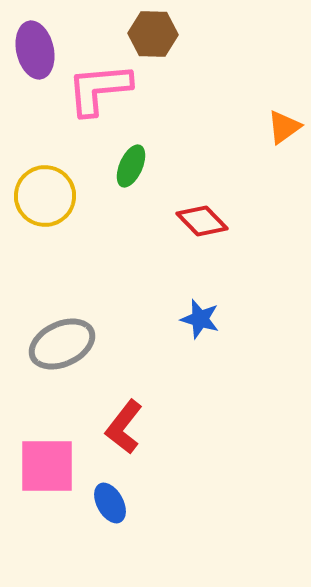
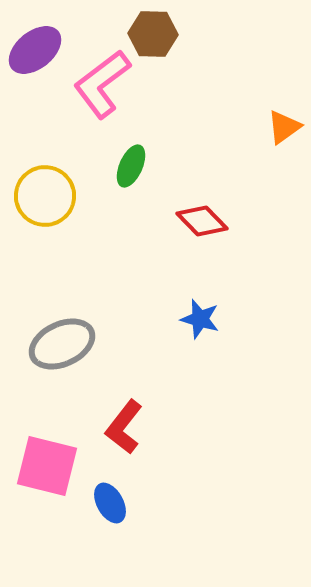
purple ellipse: rotated 64 degrees clockwise
pink L-shape: moved 3 px right, 5 px up; rotated 32 degrees counterclockwise
pink square: rotated 14 degrees clockwise
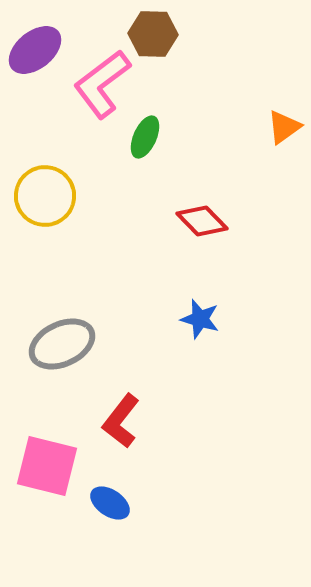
green ellipse: moved 14 px right, 29 px up
red L-shape: moved 3 px left, 6 px up
blue ellipse: rotated 27 degrees counterclockwise
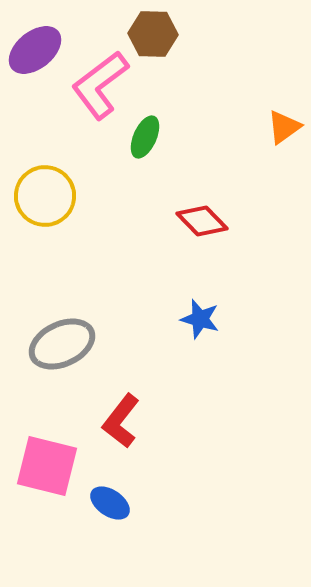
pink L-shape: moved 2 px left, 1 px down
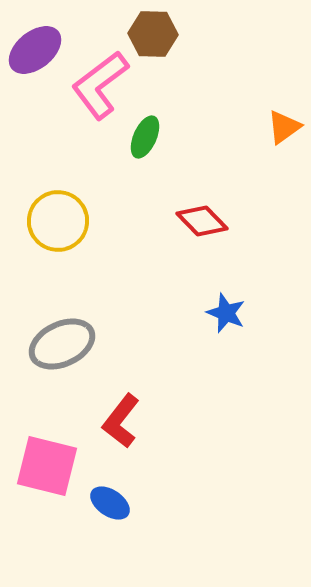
yellow circle: moved 13 px right, 25 px down
blue star: moved 26 px right, 6 px up; rotated 6 degrees clockwise
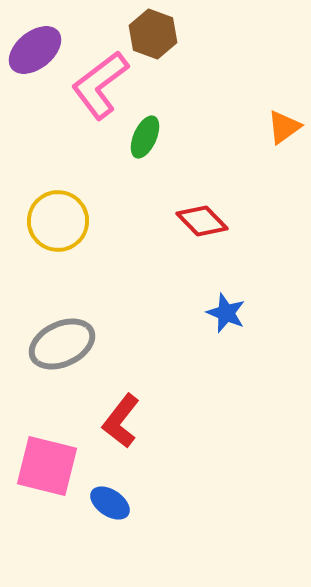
brown hexagon: rotated 18 degrees clockwise
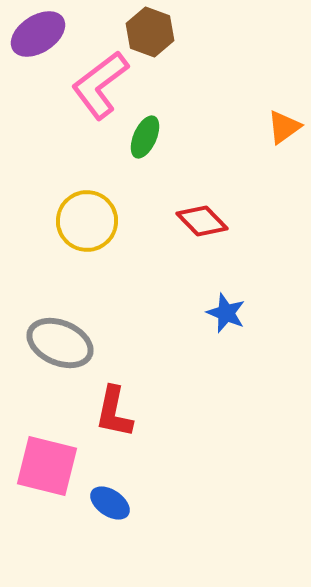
brown hexagon: moved 3 px left, 2 px up
purple ellipse: moved 3 px right, 16 px up; rotated 6 degrees clockwise
yellow circle: moved 29 px right
gray ellipse: moved 2 px left, 1 px up; rotated 48 degrees clockwise
red L-shape: moved 7 px left, 9 px up; rotated 26 degrees counterclockwise
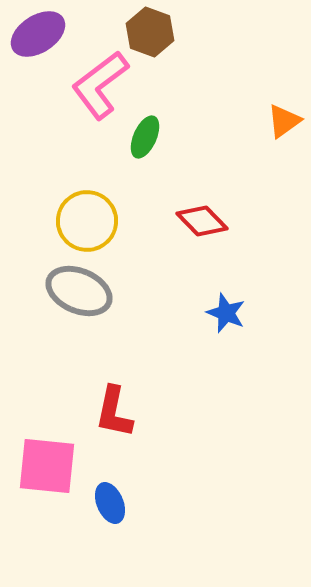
orange triangle: moved 6 px up
gray ellipse: moved 19 px right, 52 px up
pink square: rotated 8 degrees counterclockwise
blue ellipse: rotated 33 degrees clockwise
